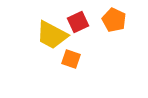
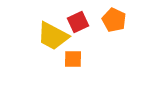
yellow trapezoid: moved 1 px right, 1 px down
orange square: moved 2 px right; rotated 18 degrees counterclockwise
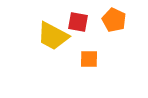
red square: rotated 35 degrees clockwise
orange square: moved 16 px right
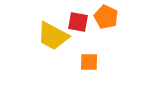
orange pentagon: moved 8 px left, 3 px up
orange square: moved 3 px down
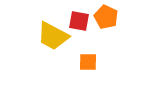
red square: moved 1 px right, 1 px up
orange square: moved 1 px left
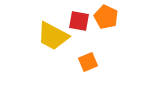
orange square: rotated 24 degrees counterclockwise
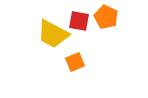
yellow trapezoid: moved 2 px up
orange square: moved 13 px left
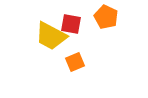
red square: moved 8 px left, 3 px down
yellow trapezoid: moved 2 px left, 2 px down
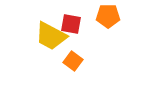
orange pentagon: moved 2 px right, 1 px up; rotated 25 degrees counterclockwise
orange square: moved 2 px left, 1 px up; rotated 30 degrees counterclockwise
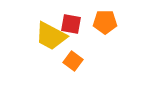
orange pentagon: moved 3 px left, 6 px down
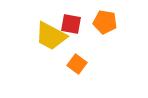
orange pentagon: rotated 10 degrees clockwise
orange square: moved 4 px right, 3 px down
